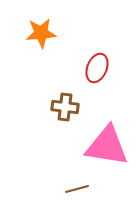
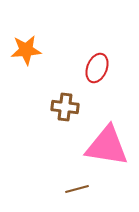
orange star: moved 15 px left, 17 px down
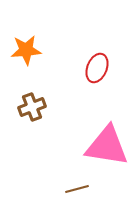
brown cross: moved 33 px left; rotated 28 degrees counterclockwise
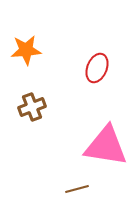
pink triangle: moved 1 px left
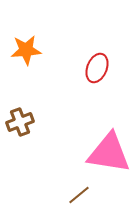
brown cross: moved 12 px left, 15 px down
pink triangle: moved 3 px right, 7 px down
brown line: moved 2 px right, 6 px down; rotated 25 degrees counterclockwise
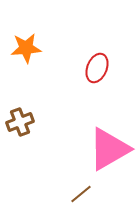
orange star: moved 2 px up
pink triangle: moved 4 px up; rotated 39 degrees counterclockwise
brown line: moved 2 px right, 1 px up
